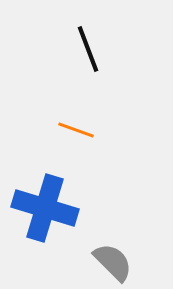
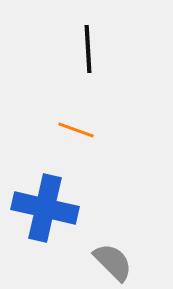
black line: rotated 18 degrees clockwise
blue cross: rotated 4 degrees counterclockwise
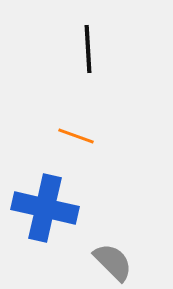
orange line: moved 6 px down
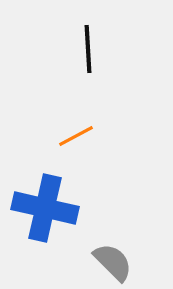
orange line: rotated 48 degrees counterclockwise
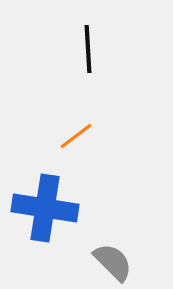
orange line: rotated 9 degrees counterclockwise
blue cross: rotated 4 degrees counterclockwise
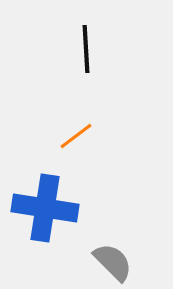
black line: moved 2 px left
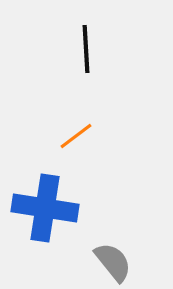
gray semicircle: rotated 6 degrees clockwise
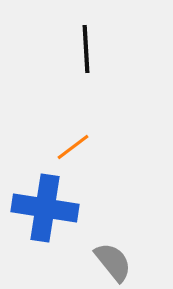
orange line: moved 3 px left, 11 px down
